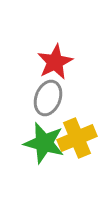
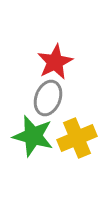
green star: moved 11 px left, 7 px up
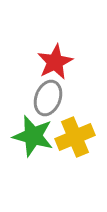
yellow cross: moved 2 px left, 1 px up
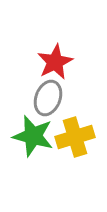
yellow cross: rotated 6 degrees clockwise
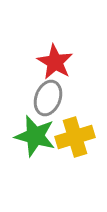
red star: rotated 15 degrees counterclockwise
green star: moved 2 px right
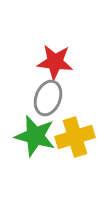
red star: rotated 24 degrees counterclockwise
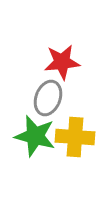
red star: moved 7 px right; rotated 12 degrees counterclockwise
yellow cross: rotated 21 degrees clockwise
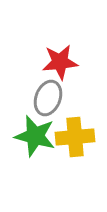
red star: moved 2 px left
yellow cross: rotated 9 degrees counterclockwise
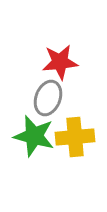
green star: moved 1 px left
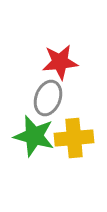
yellow cross: moved 1 px left, 1 px down
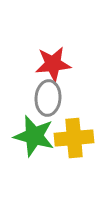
red star: moved 7 px left, 2 px down
gray ellipse: rotated 16 degrees counterclockwise
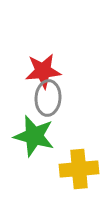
red star: moved 10 px left, 7 px down
yellow cross: moved 5 px right, 31 px down
